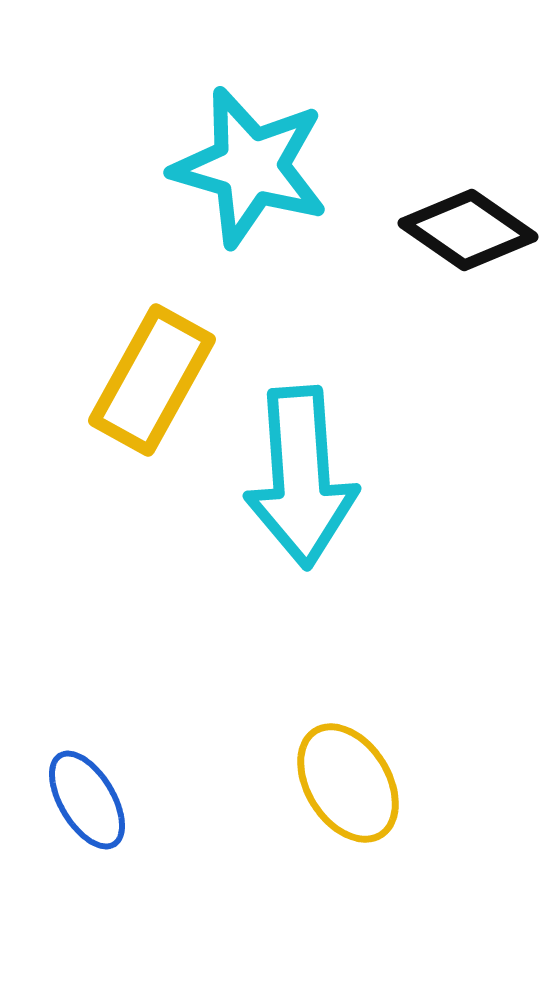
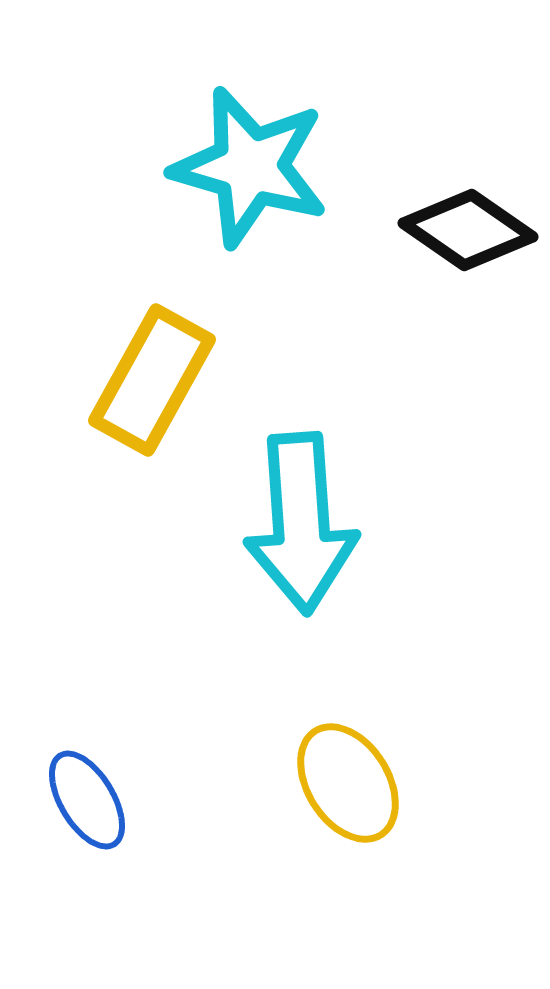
cyan arrow: moved 46 px down
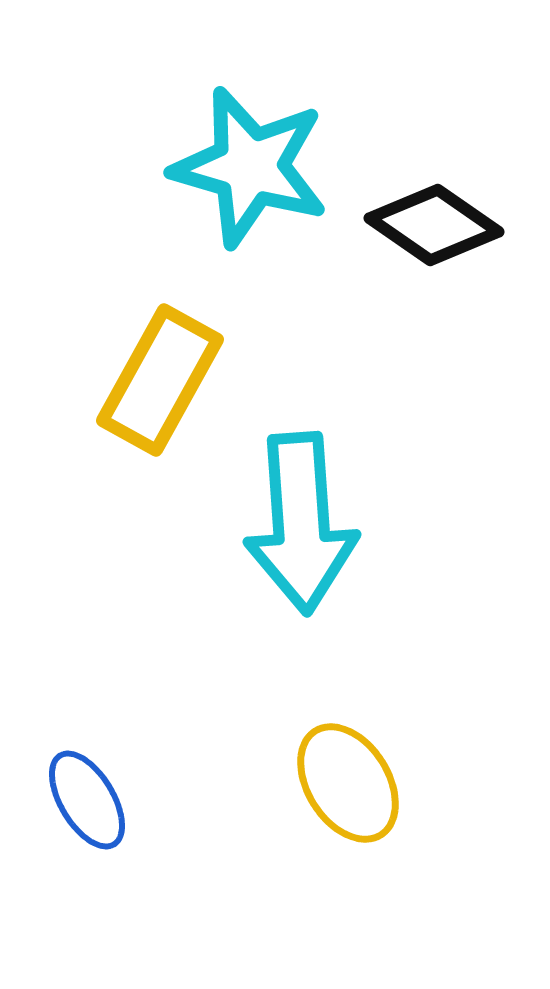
black diamond: moved 34 px left, 5 px up
yellow rectangle: moved 8 px right
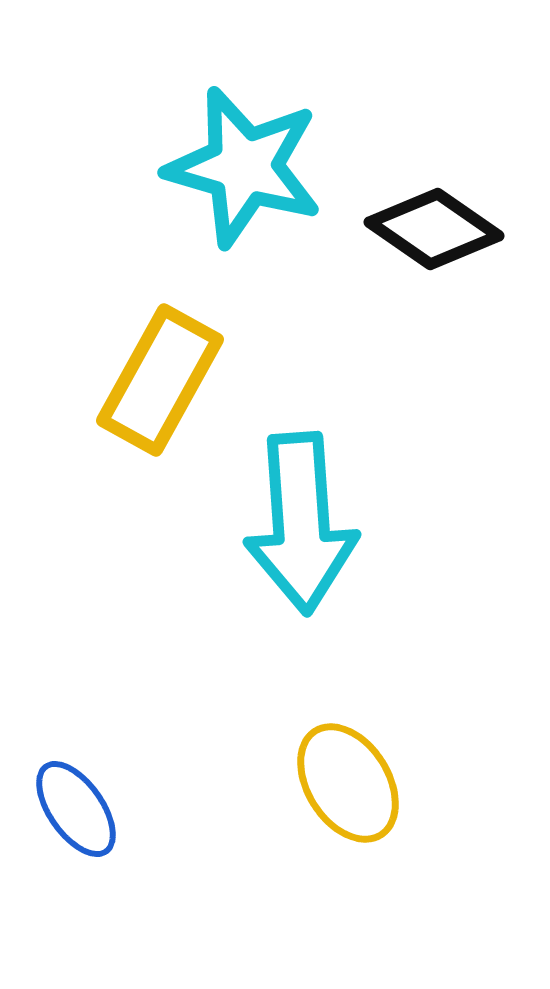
cyan star: moved 6 px left
black diamond: moved 4 px down
blue ellipse: moved 11 px left, 9 px down; rotated 4 degrees counterclockwise
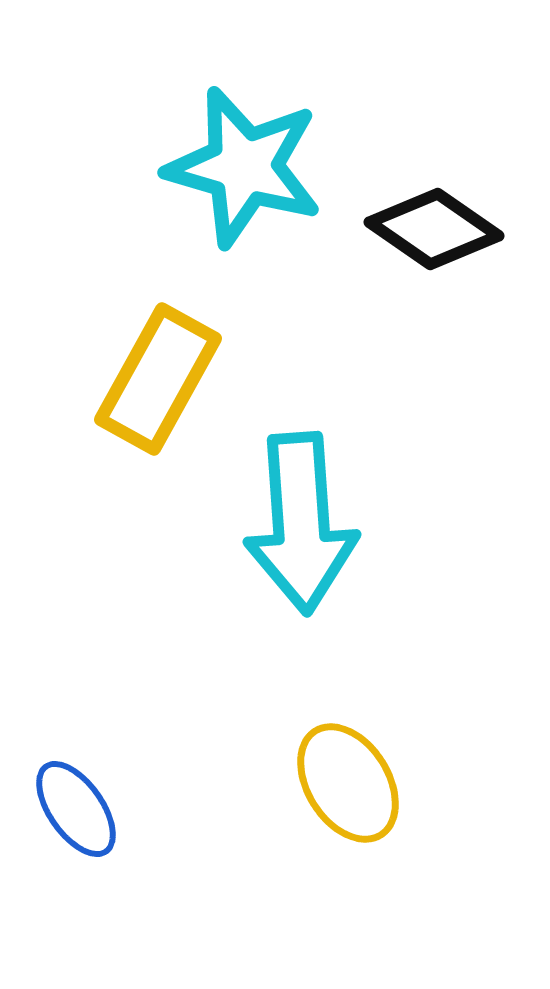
yellow rectangle: moved 2 px left, 1 px up
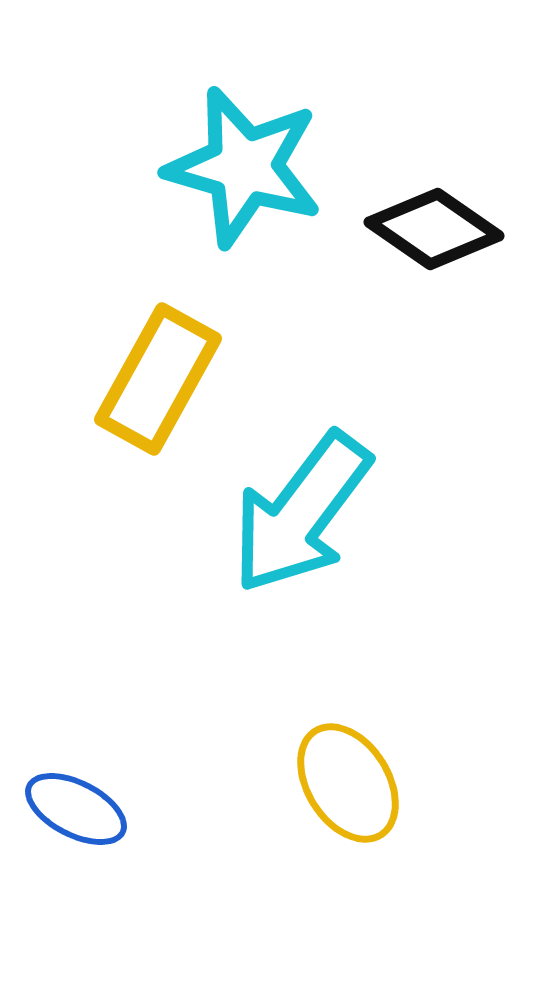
cyan arrow: moved 10 px up; rotated 41 degrees clockwise
blue ellipse: rotated 28 degrees counterclockwise
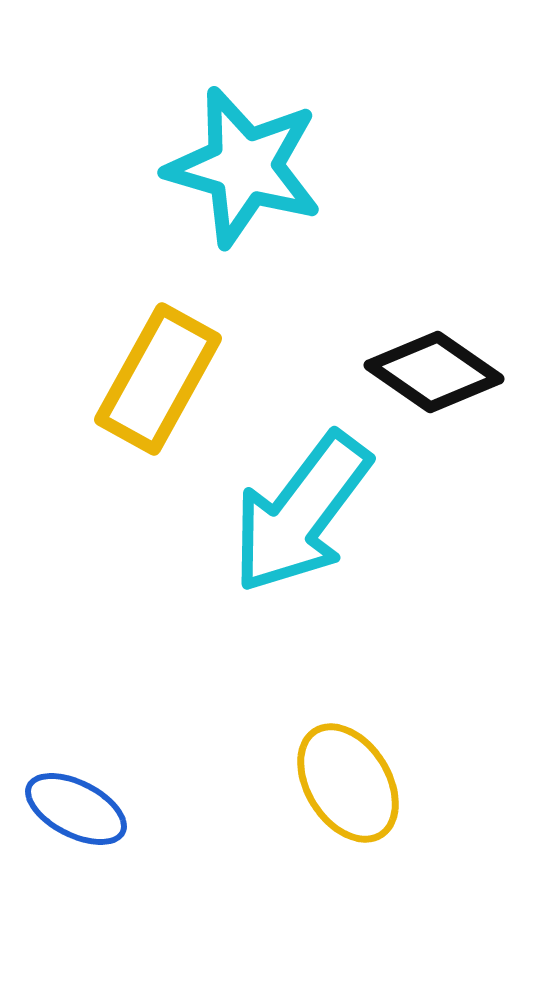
black diamond: moved 143 px down
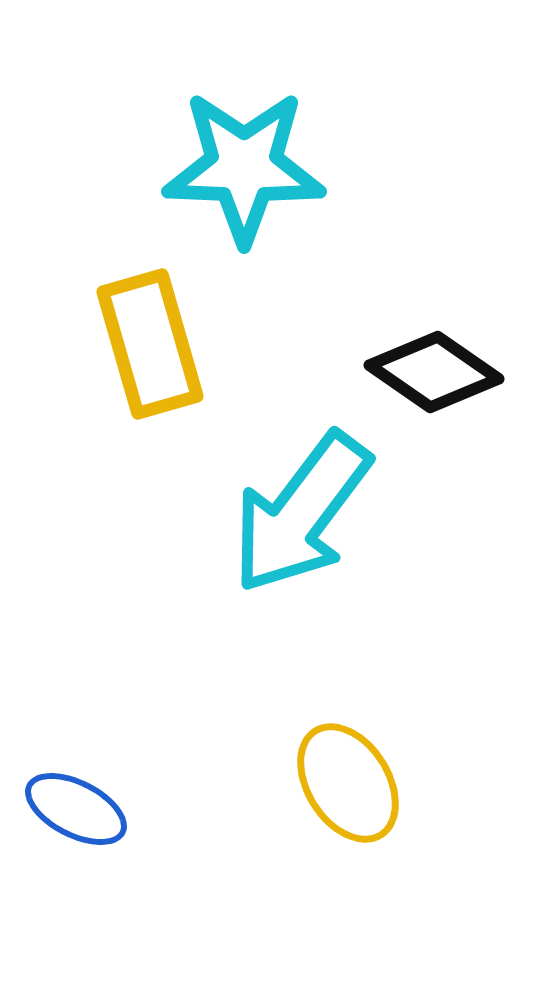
cyan star: rotated 14 degrees counterclockwise
yellow rectangle: moved 8 px left, 35 px up; rotated 45 degrees counterclockwise
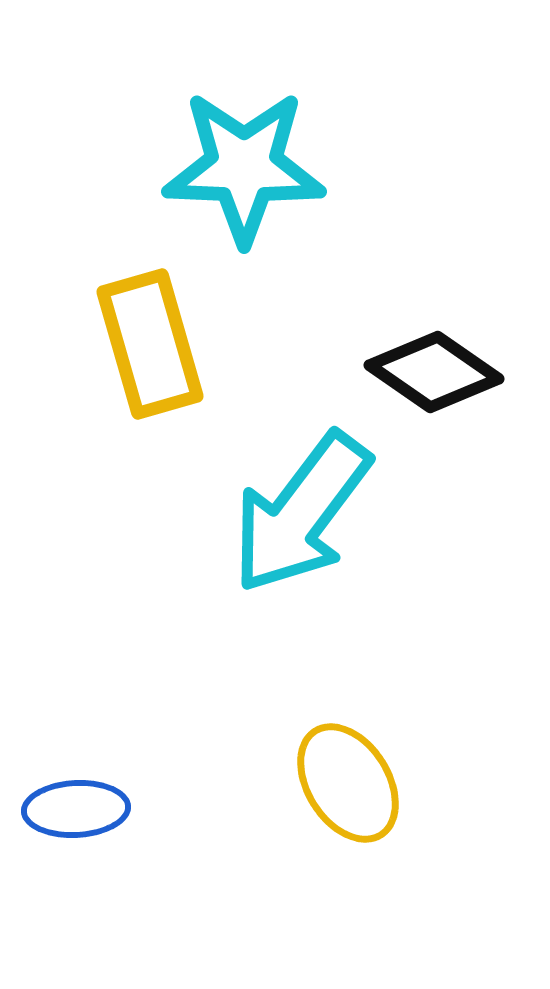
blue ellipse: rotated 30 degrees counterclockwise
